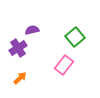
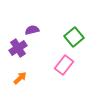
green square: moved 1 px left
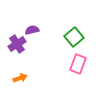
purple cross: moved 1 px left, 4 px up
pink rectangle: moved 14 px right, 1 px up; rotated 18 degrees counterclockwise
orange arrow: rotated 24 degrees clockwise
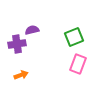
green square: rotated 18 degrees clockwise
purple cross: rotated 24 degrees clockwise
orange arrow: moved 1 px right, 3 px up
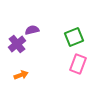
purple cross: rotated 30 degrees counterclockwise
